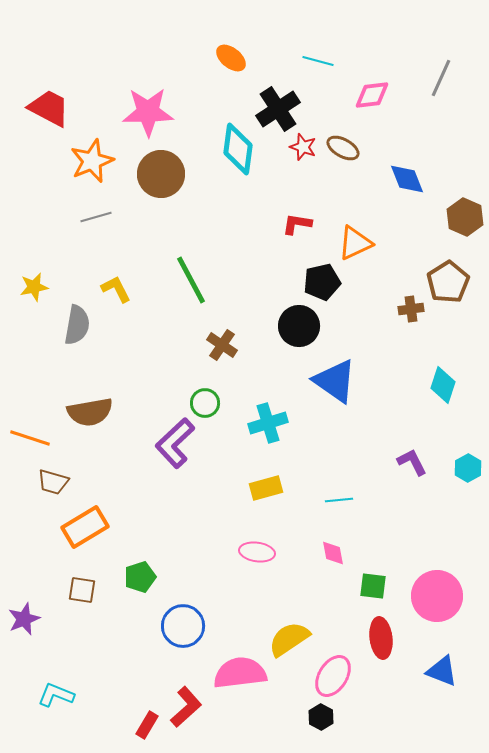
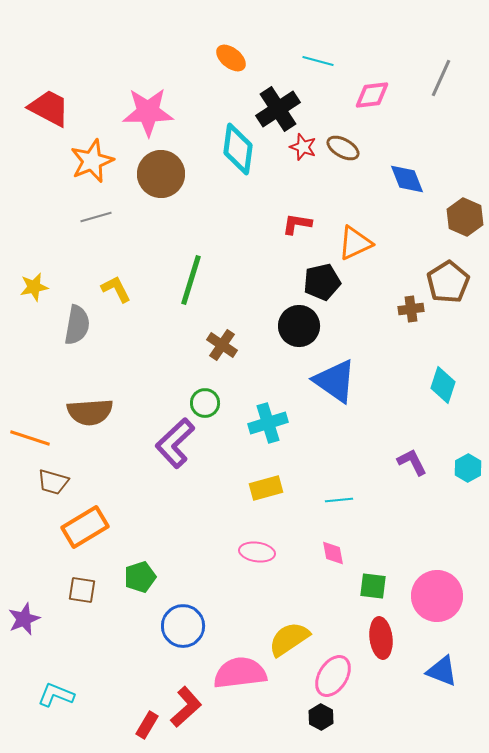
green line at (191, 280): rotated 45 degrees clockwise
brown semicircle at (90, 412): rotated 6 degrees clockwise
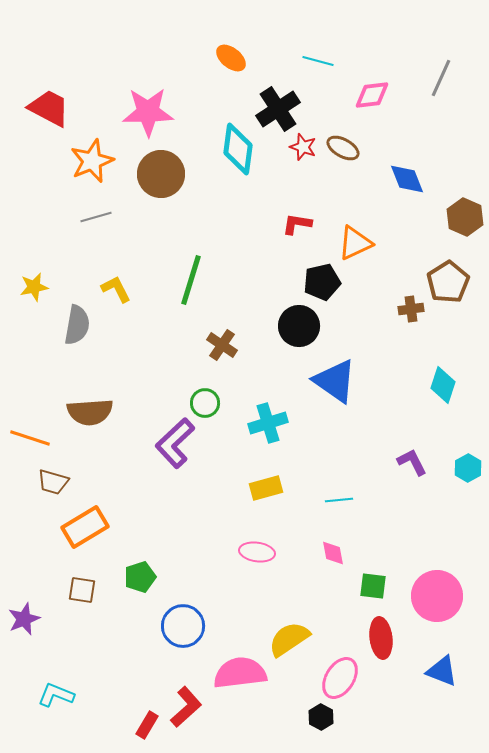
pink ellipse at (333, 676): moved 7 px right, 2 px down
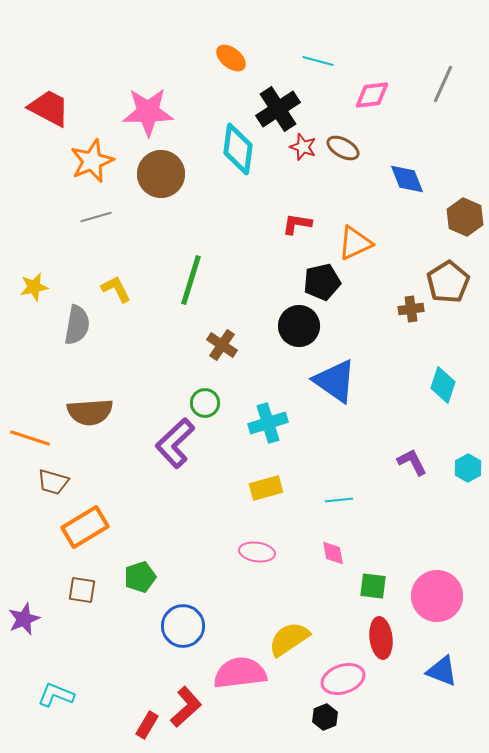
gray line at (441, 78): moved 2 px right, 6 px down
pink ellipse at (340, 678): moved 3 px right, 1 px down; rotated 39 degrees clockwise
black hexagon at (321, 717): moved 4 px right; rotated 10 degrees clockwise
